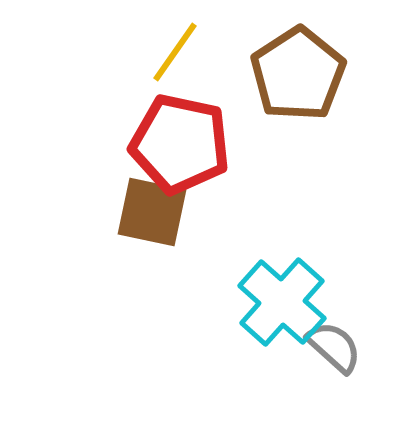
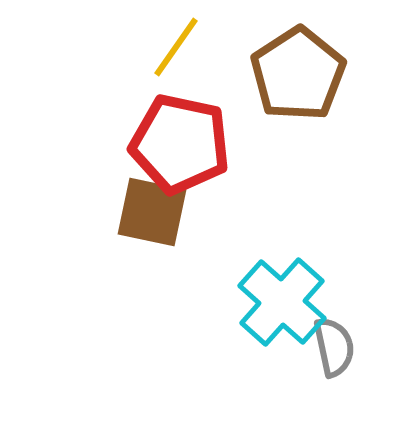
yellow line: moved 1 px right, 5 px up
gray semicircle: rotated 36 degrees clockwise
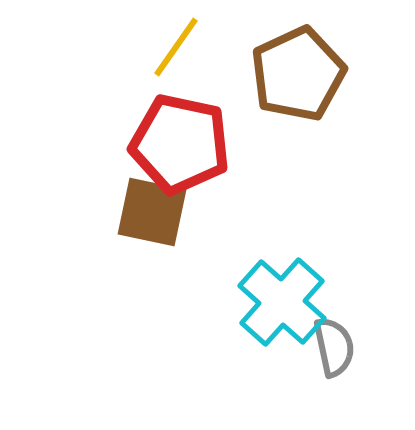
brown pentagon: rotated 8 degrees clockwise
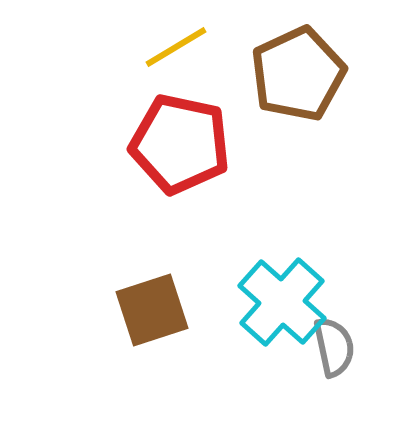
yellow line: rotated 24 degrees clockwise
brown square: moved 98 px down; rotated 30 degrees counterclockwise
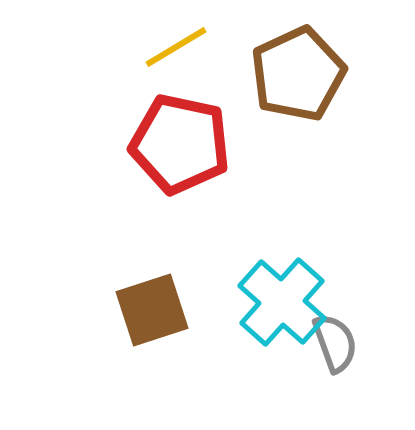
gray semicircle: moved 1 px right, 4 px up; rotated 8 degrees counterclockwise
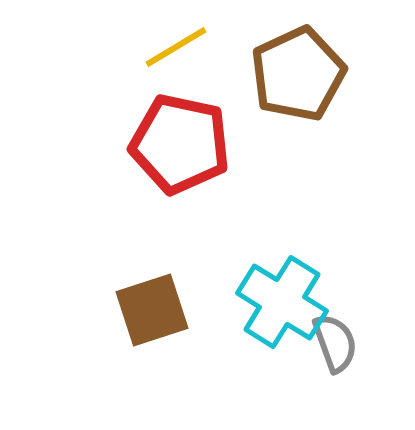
cyan cross: rotated 10 degrees counterclockwise
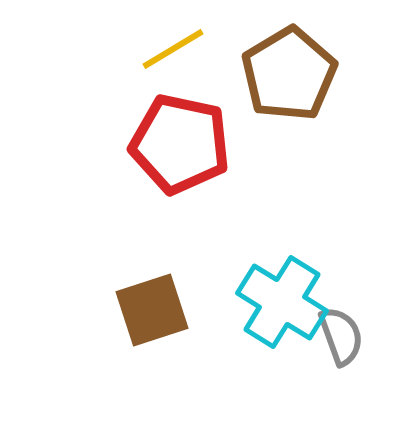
yellow line: moved 3 px left, 2 px down
brown pentagon: moved 9 px left; rotated 6 degrees counterclockwise
gray semicircle: moved 6 px right, 7 px up
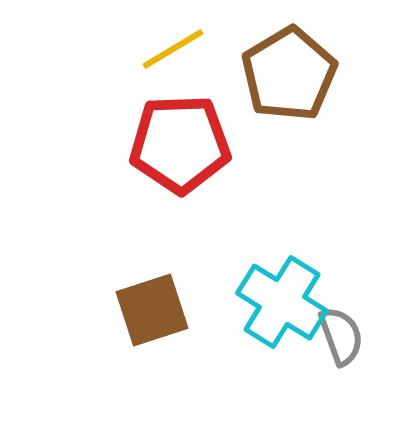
red pentagon: rotated 14 degrees counterclockwise
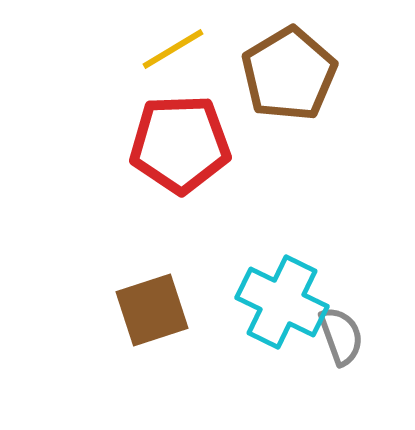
cyan cross: rotated 6 degrees counterclockwise
